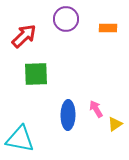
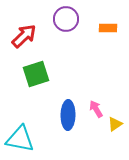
green square: rotated 16 degrees counterclockwise
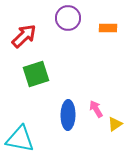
purple circle: moved 2 px right, 1 px up
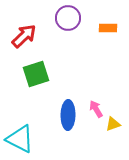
yellow triangle: moved 2 px left; rotated 14 degrees clockwise
cyan triangle: rotated 16 degrees clockwise
